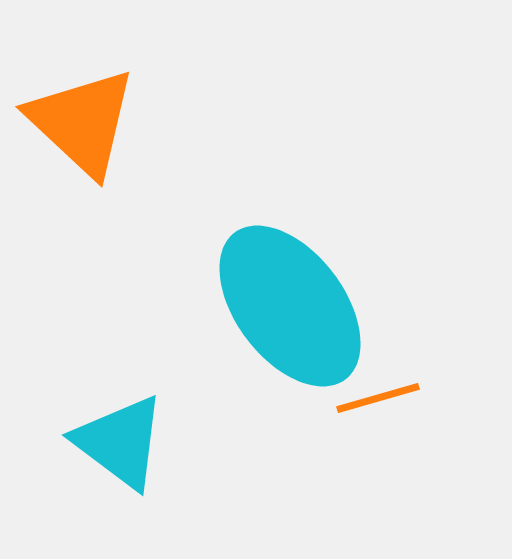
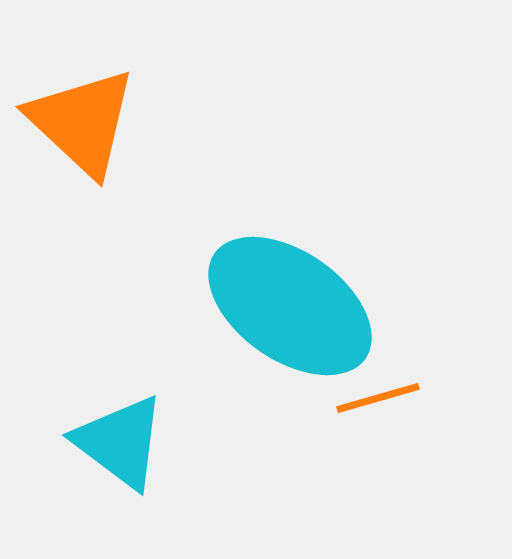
cyan ellipse: rotated 18 degrees counterclockwise
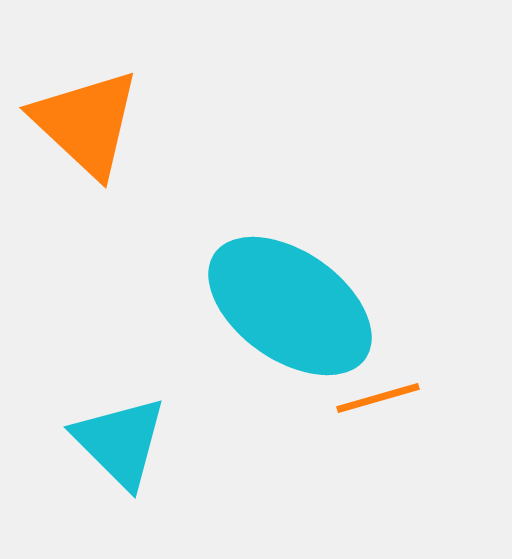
orange triangle: moved 4 px right, 1 px down
cyan triangle: rotated 8 degrees clockwise
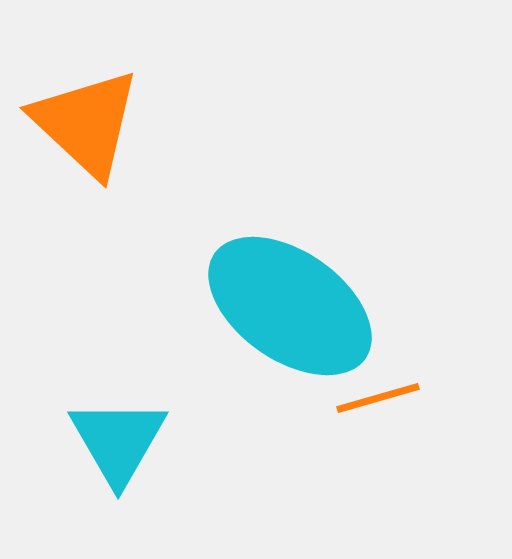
cyan triangle: moved 2 px left, 1 px up; rotated 15 degrees clockwise
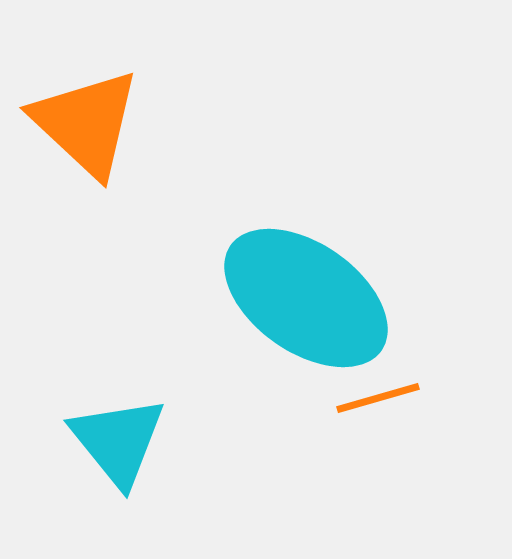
cyan ellipse: moved 16 px right, 8 px up
cyan triangle: rotated 9 degrees counterclockwise
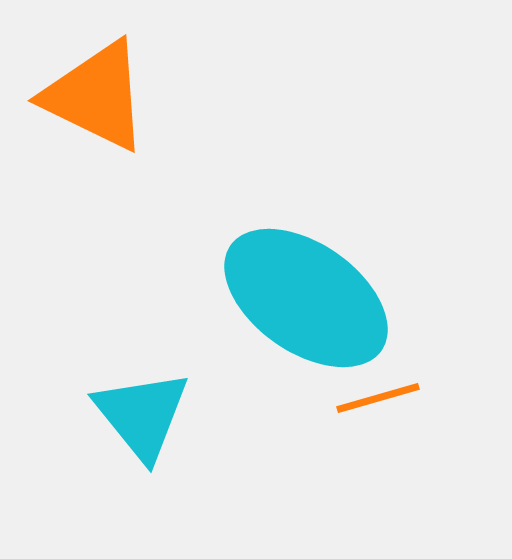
orange triangle: moved 10 px right, 27 px up; rotated 17 degrees counterclockwise
cyan triangle: moved 24 px right, 26 px up
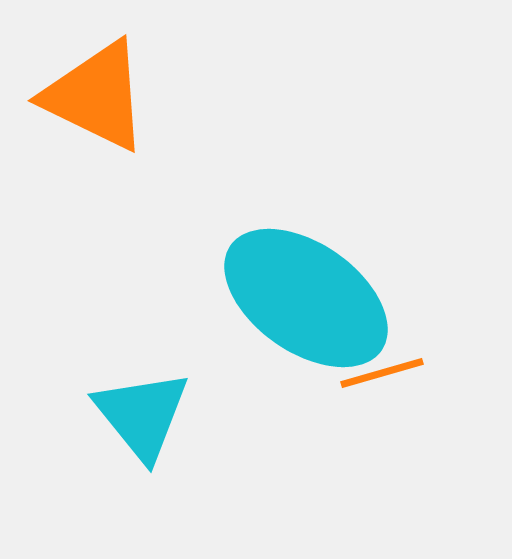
orange line: moved 4 px right, 25 px up
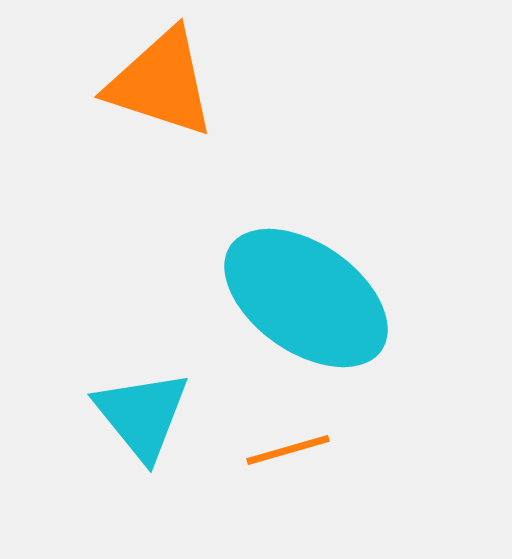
orange triangle: moved 65 px right, 13 px up; rotated 8 degrees counterclockwise
orange line: moved 94 px left, 77 px down
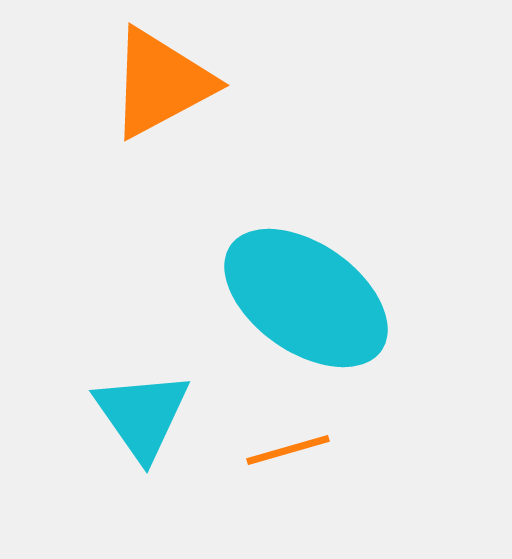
orange triangle: rotated 46 degrees counterclockwise
cyan triangle: rotated 4 degrees clockwise
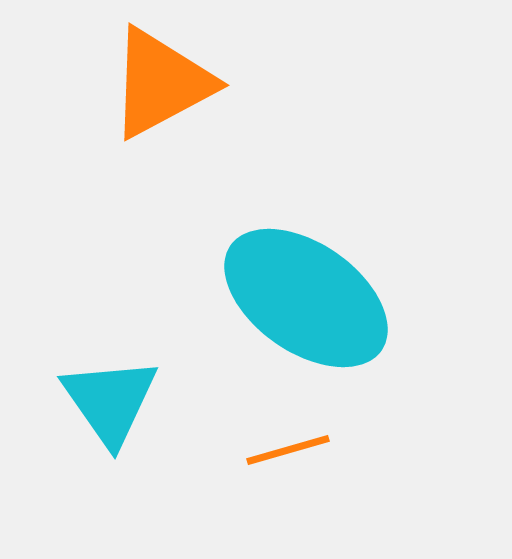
cyan triangle: moved 32 px left, 14 px up
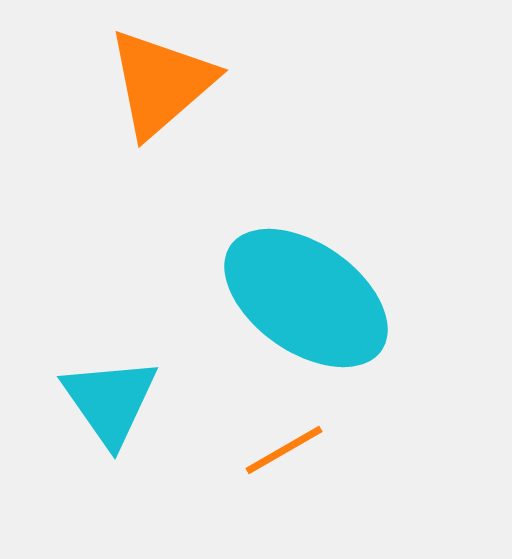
orange triangle: rotated 13 degrees counterclockwise
orange line: moved 4 px left; rotated 14 degrees counterclockwise
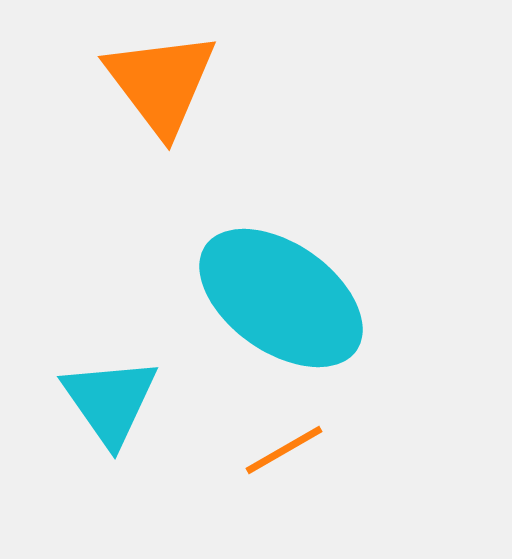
orange triangle: rotated 26 degrees counterclockwise
cyan ellipse: moved 25 px left
